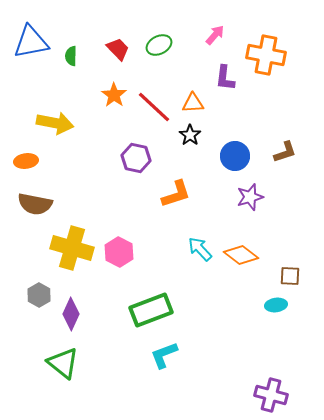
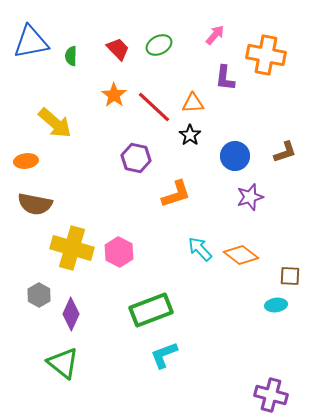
yellow arrow: rotated 30 degrees clockwise
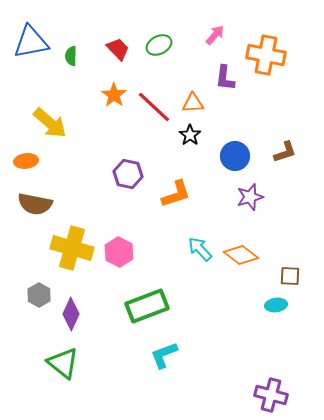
yellow arrow: moved 5 px left
purple hexagon: moved 8 px left, 16 px down
green rectangle: moved 4 px left, 4 px up
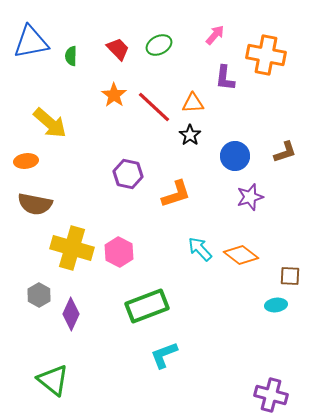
green triangle: moved 10 px left, 17 px down
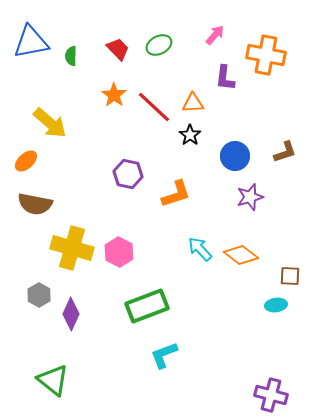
orange ellipse: rotated 35 degrees counterclockwise
